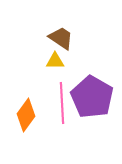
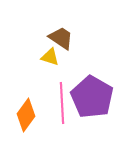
yellow triangle: moved 5 px left, 4 px up; rotated 18 degrees clockwise
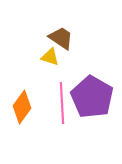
orange diamond: moved 4 px left, 8 px up
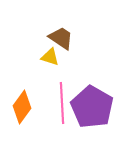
purple pentagon: moved 10 px down
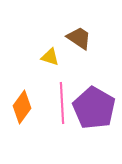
brown trapezoid: moved 18 px right
purple pentagon: moved 2 px right, 1 px down
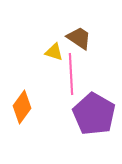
yellow triangle: moved 4 px right, 5 px up
pink line: moved 9 px right, 29 px up
purple pentagon: moved 6 px down
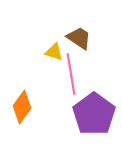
pink line: rotated 6 degrees counterclockwise
purple pentagon: rotated 6 degrees clockwise
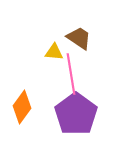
yellow triangle: rotated 12 degrees counterclockwise
purple pentagon: moved 18 px left
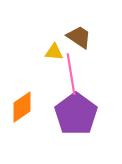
brown trapezoid: moved 1 px up
orange diamond: rotated 20 degrees clockwise
